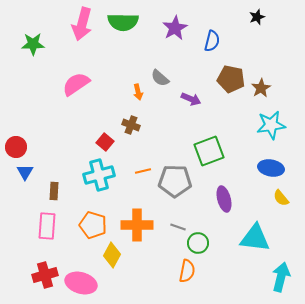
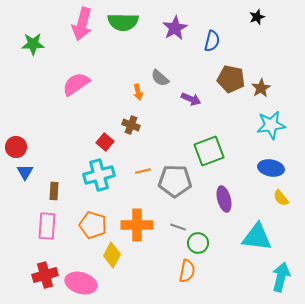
cyan triangle: moved 2 px right, 1 px up
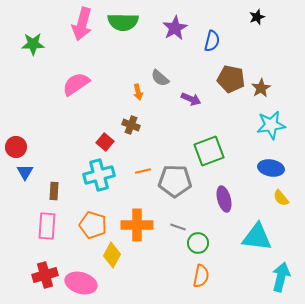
orange semicircle: moved 14 px right, 5 px down
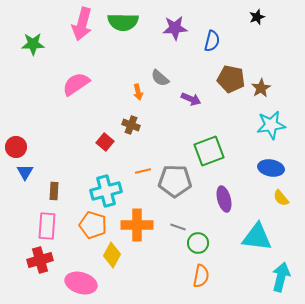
purple star: rotated 25 degrees clockwise
cyan cross: moved 7 px right, 16 px down
red cross: moved 5 px left, 15 px up
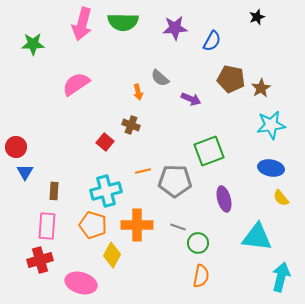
blue semicircle: rotated 15 degrees clockwise
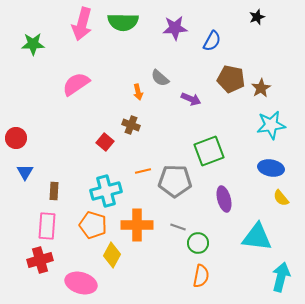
red circle: moved 9 px up
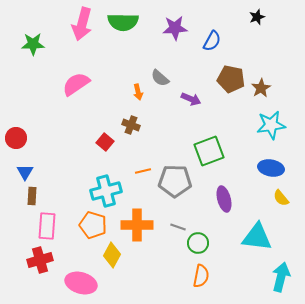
brown rectangle: moved 22 px left, 5 px down
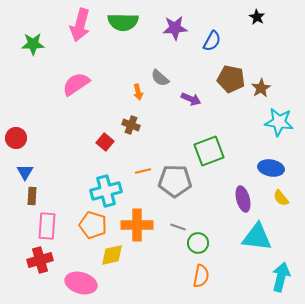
black star: rotated 21 degrees counterclockwise
pink arrow: moved 2 px left, 1 px down
cyan star: moved 8 px right, 3 px up; rotated 16 degrees clockwise
purple ellipse: moved 19 px right
yellow diamond: rotated 50 degrees clockwise
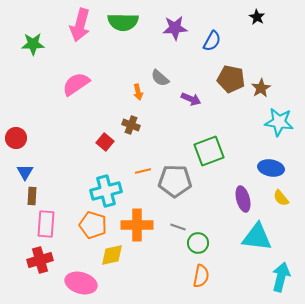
pink rectangle: moved 1 px left, 2 px up
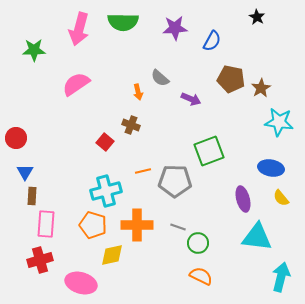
pink arrow: moved 1 px left, 4 px down
green star: moved 1 px right, 6 px down
orange semicircle: rotated 75 degrees counterclockwise
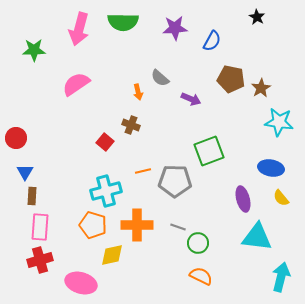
pink rectangle: moved 6 px left, 3 px down
